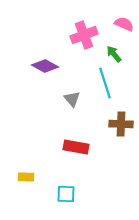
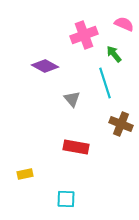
brown cross: rotated 20 degrees clockwise
yellow rectangle: moved 1 px left, 3 px up; rotated 14 degrees counterclockwise
cyan square: moved 5 px down
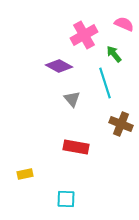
pink cross: rotated 8 degrees counterclockwise
purple diamond: moved 14 px right
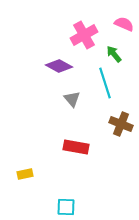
cyan square: moved 8 px down
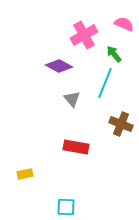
cyan line: rotated 40 degrees clockwise
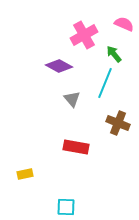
brown cross: moved 3 px left, 1 px up
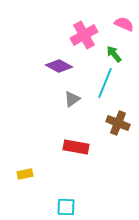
gray triangle: rotated 36 degrees clockwise
